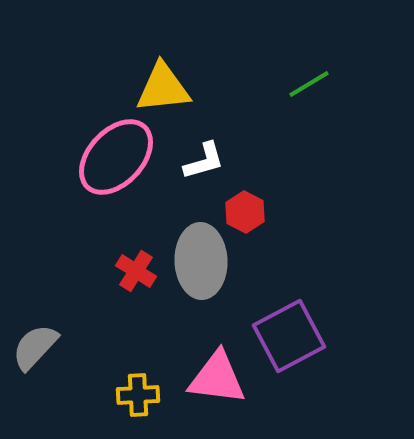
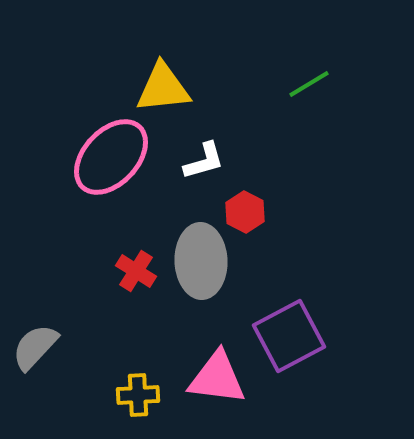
pink ellipse: moved 5 px left
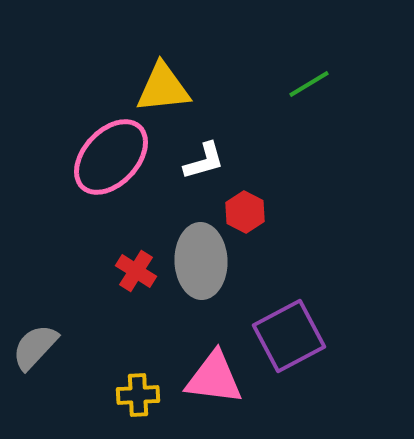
pink triangle: moved 3 px left
